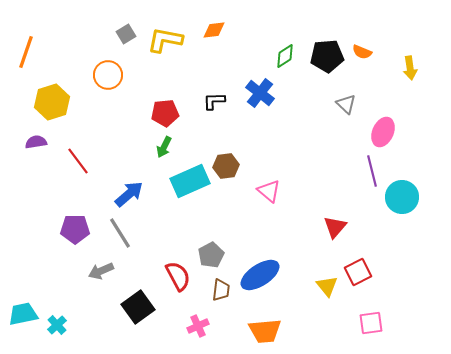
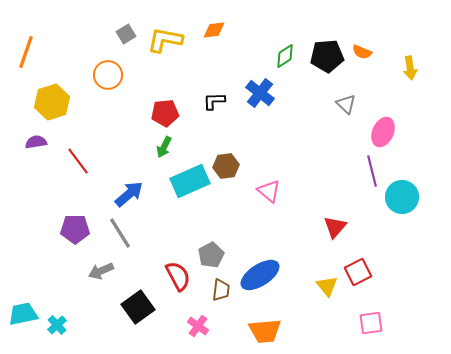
pink cross: rotated 30 degrees counterclockwise
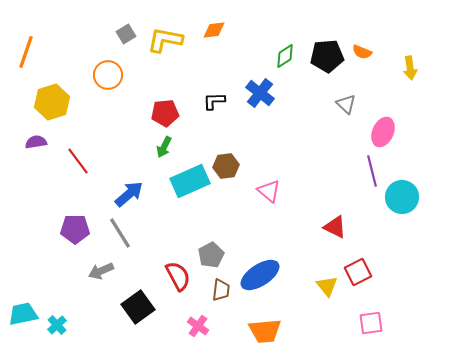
red triangle: rotated 45 degrees counterclockwise
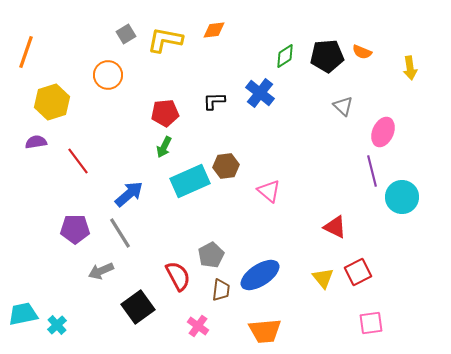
gray triangle: moved 3 px left, 2 px down
yellow triangle: moved 4 px left, 8 px up
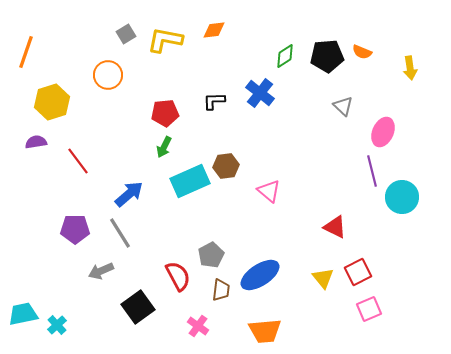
pink square: moved 2 px left, 14 px up; rotated 15 degrees counterclockwise
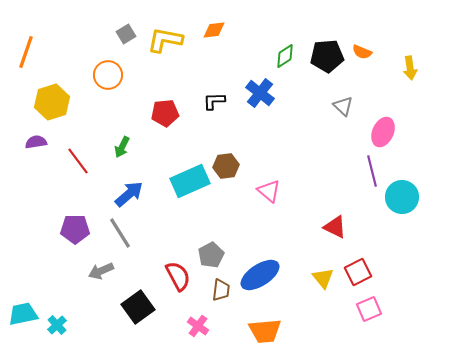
green arrow: moved 42 px left
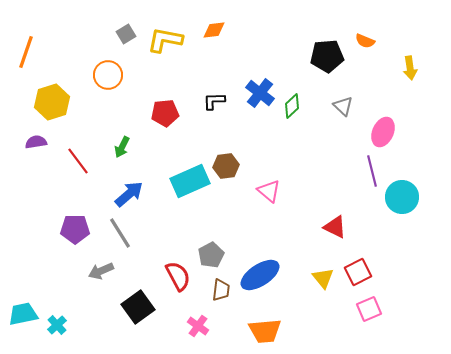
orange semicircle: moved 3 px right, 11 px up
green diamond: moved 7 px right, 50 px down; rotated 10 degrees counterclockwise
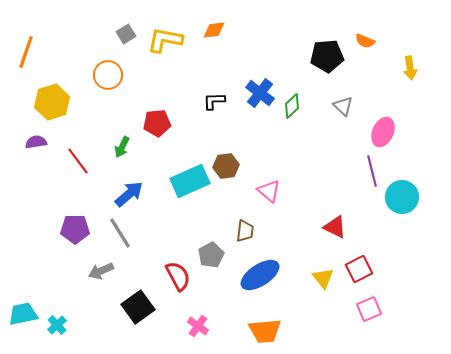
red pentagon: moved 8 px left, 10 px down
red square: moved 1 px right, 3 px up
brown trapezoid: moved 24 px right, 59 px up
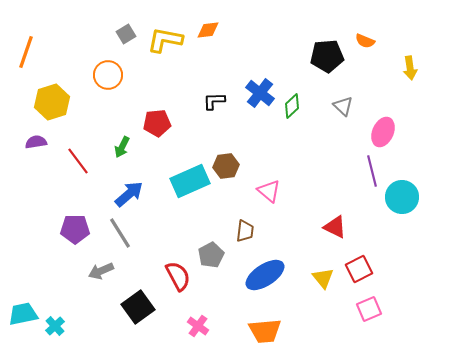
orange diamond: moved 6 px left
blue ellipse: moved 5 px right
cyan cross: moved 2 px left, 1 px down
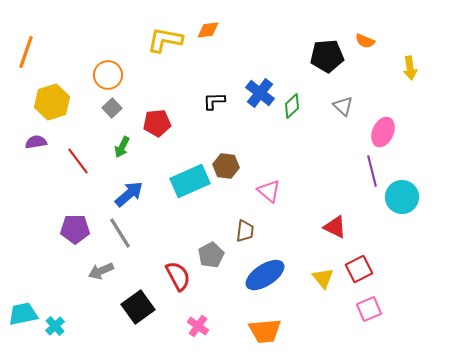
gray square: moved 14 px left, 74 px down; rotated 12 degrees counterclockwise
brown hexagon: rotated 15 degrees clockwise
